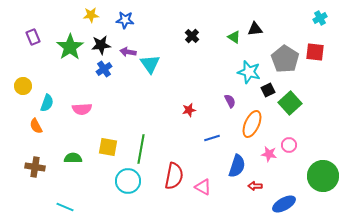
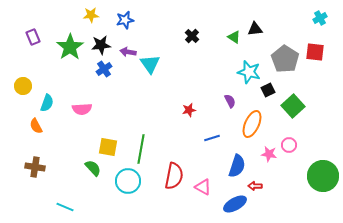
blue star: rotated 18 degrees counterclockwise
green square: moved 3 px right, 3 px down
green semicircle: moved 20 px right, 10 px down; rotated 48 degrees clockwise
blue ellipse: moved 49 px left
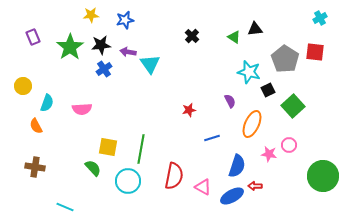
blue ellipse: moved 3 px left, 8 px up
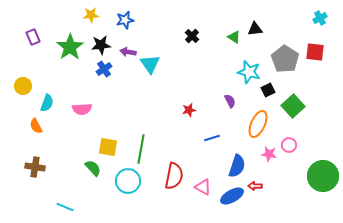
orange ellipse: moved 6 px right
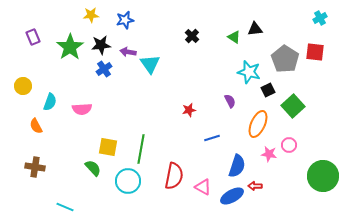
cyan semicircle: moved 3 px right, 1 px up
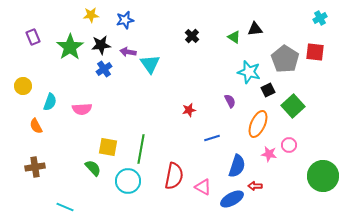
brown cross: rotated 18 degrees counterclockwise
blue ellipse: moved 3 px down
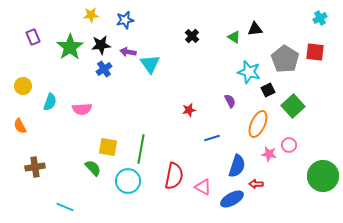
orange semicircle: moved 16 px left
red arrow: moved 1 px right, 2 px up
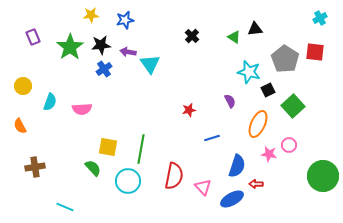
pink triangle: rotated 18 degrees clockwise
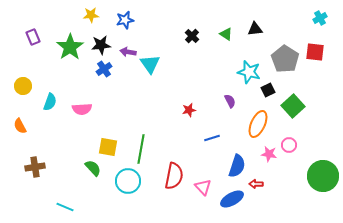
green triangle: moved 8 px left, 3 px up
